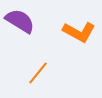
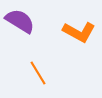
orange line: rotated 70 degrees counterclockwise
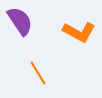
purple semicircle: rotated 24 degrees clockwise
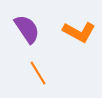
purple semicircle: moved 7 px right, 8 px down
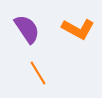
orange L-shape: moved 1 px left, 3 px up
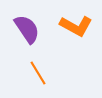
orange L-shape: moved 2 px left, 3 px up
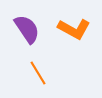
orange L-shape: moved 2 px left, 3 px down
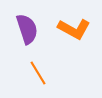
purple semicircle: rotated 16 degrees clockwise
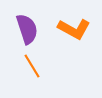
orange line: moved 6 px left, 7 px up
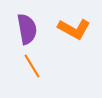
purple semicircle: rotated 8 degrees clockwise
